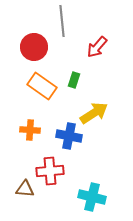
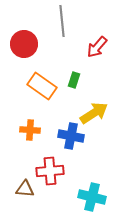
red circle: moved 10 px left, 3 px up
blue cross: moved 2 px right
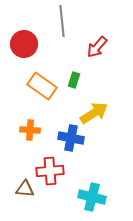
blue cross: moved 2 px down
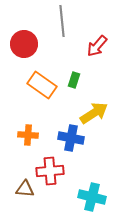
red arrow: moved 1 px up
orange rectangle: moved 1 px up
orange cross: moved 2 px left, 5 px down
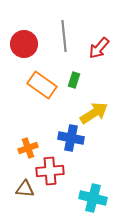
gray line: moved 2 px right, 15 px down
red arrow: moved 2 px right, 2 px down
orange cross: moved 13 px down; rotated 24 degrees counterclockwise
cyan cross: moved 1 px right, 1 px down
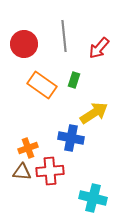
brown triangle: moved 3 px left, 17 px up
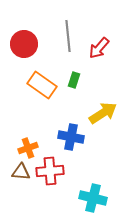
gray line: moved 4 px right
yellow arrow: moved 9 px right
blue cross: moved 1 px up
brown triangle: moved 1 px left
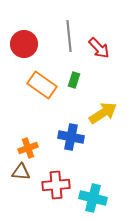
gray line: moved 1 px right
red arrow: rotated 85 degrees counterclockwise
red cross: moved 6 px right, 14 px down
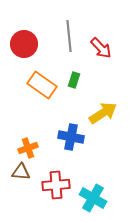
red arrow: moved 2 px right
cyan cross: rotated 16 degrees clockwise
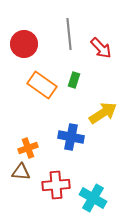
gray line: moved 2 px up
